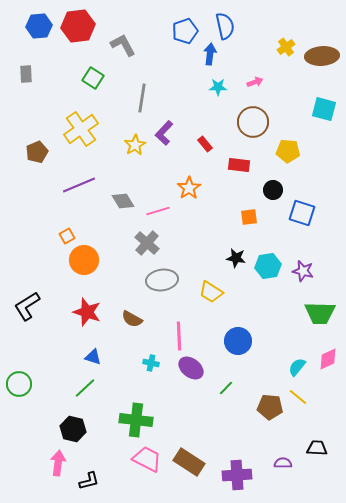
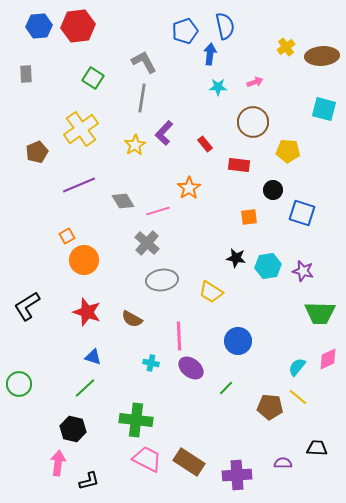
gray L-shape at (123, 45): moved 21 px right, 17 px down
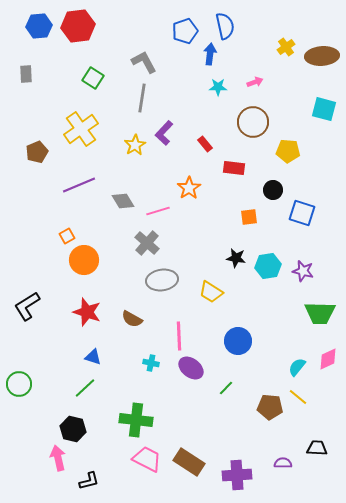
red rectangle at (239, 165): moved 5 px left, 3 px down
pink arrow at (58, 463): moved 5 px up; rotated 20 degrees counterclockwise
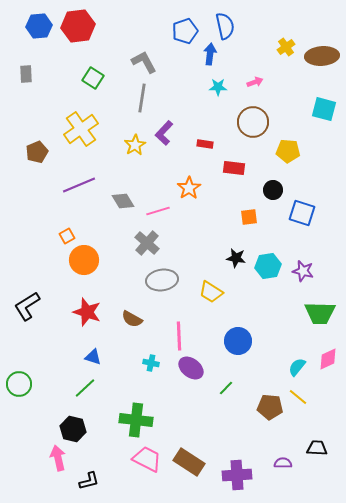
red rectangle at (205, 144): rotated 42 degrees counterclockwise
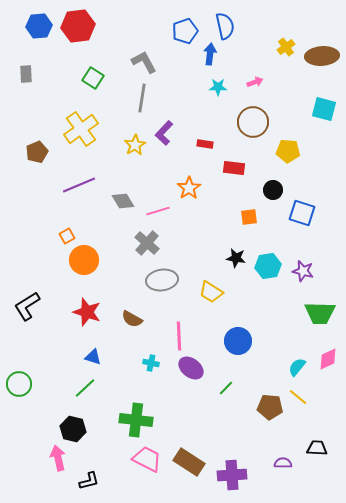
purple cross at (237, 475): moved 5 px left
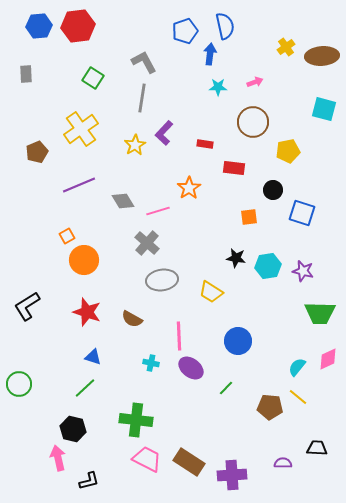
yellow pentagon at (288, 151): rotated 15 degrees counterclockwise
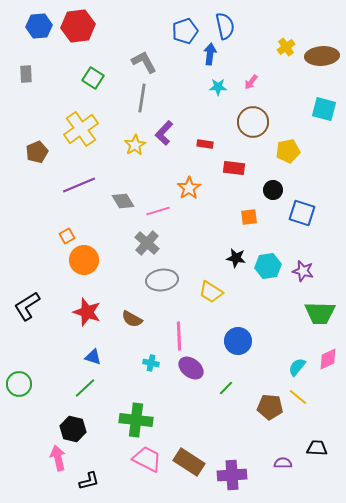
pink arrow at (255, 82): moved 4 px left; rotated 147 degrees clockwise
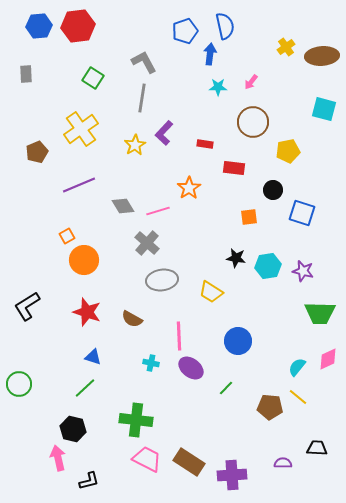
gray diamond at (123, 201): moved 5 px down
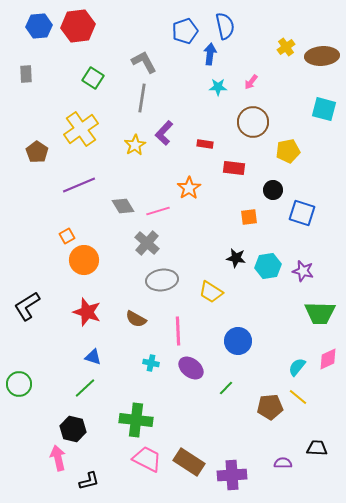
brown pentagon at (37, 152): rotated 15 degrees counterclockwise
brown semicircle at (132, 319): moved 4 px right
pink line at (179, 336): moved 1 px left, 5 px up
brown pentagon at (270, 407): rotated 10 degrees counterclockwise
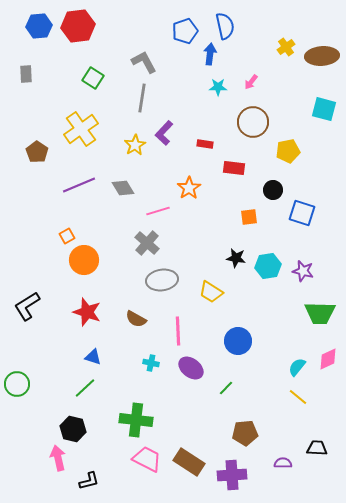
gray diamond at (123, 206): moved 18 px up
green circle at (19, 384): moved 2 px left
brown pentagon at (270, 407): moved 25 px left, 26 px down
